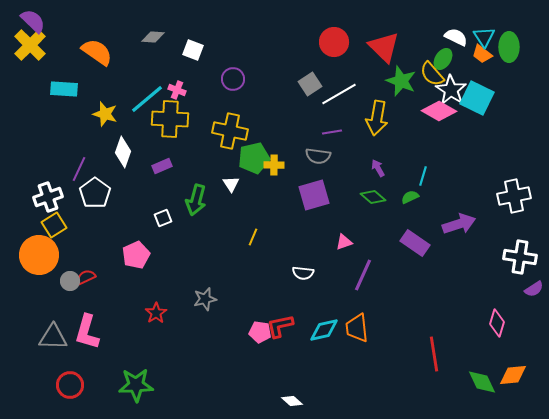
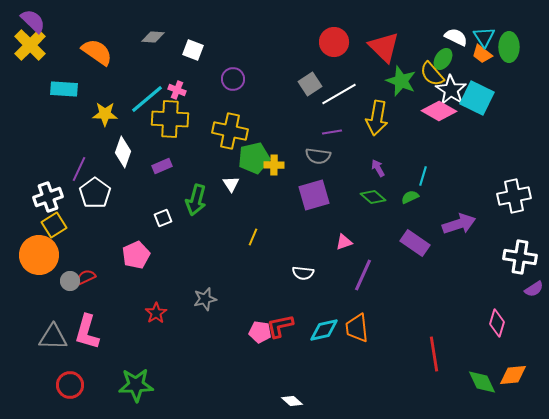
yellow star at (105, 114): rotated 15 degrees counterclockwise
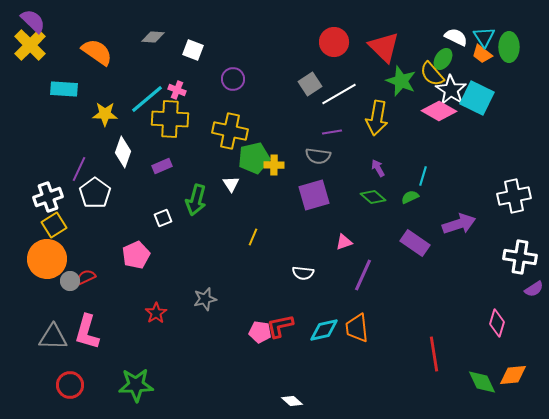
orange circle at (39, 255): moved 8 px right, 4 px down
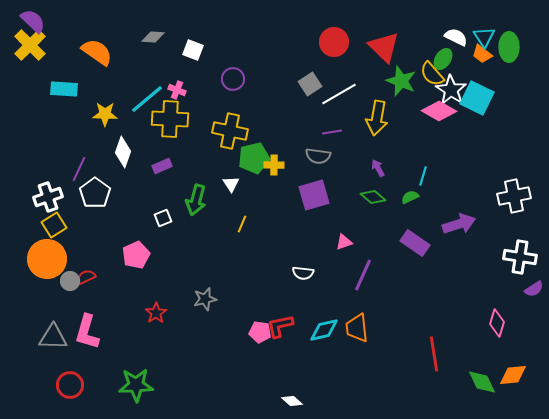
yellow line at (253, 237): moved 11 px left, 13 px up
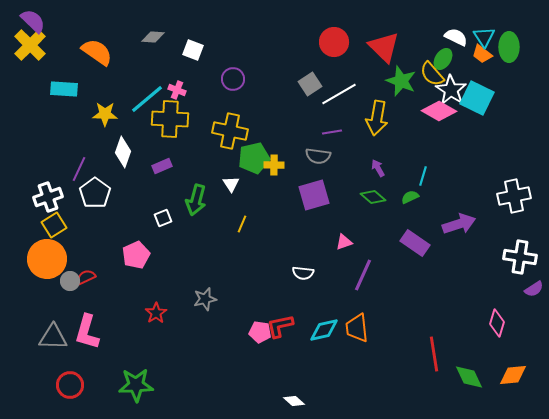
green diamond at (482, 382): moved 13 px left, 5 px up
white diamond at (292, 401): moved 2 px right
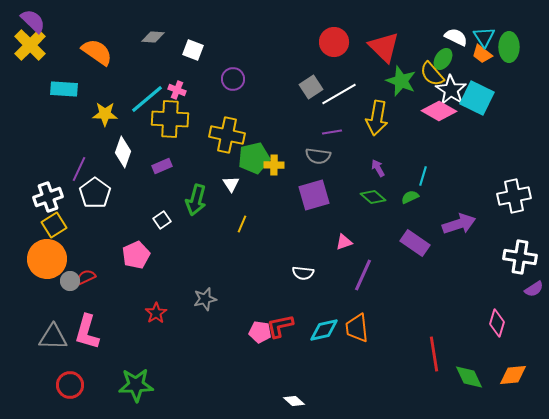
gray square at (310, 84): moved 1 px right, 3 px down
yellow cross at (230, 131): moved 3 px left, 4 px down
white square at (163, 218): moved 1 px left, 2 px down; rotated 12 degrees counterclockwise
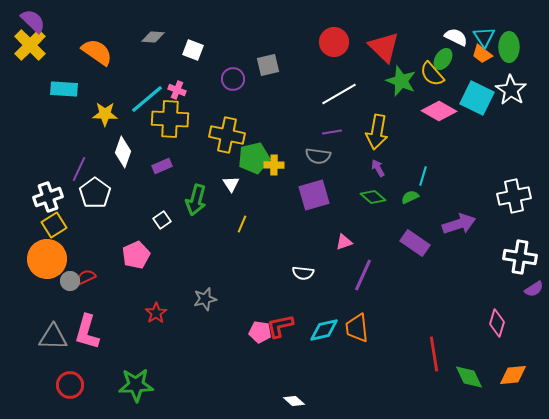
gray square at (311, 87): moved 43 px left, 22 px up; rotated 20 degrees clockwise
white star at (451, 90): moved 60 px right
yellow arrow at (377, 118): moved 14 px down
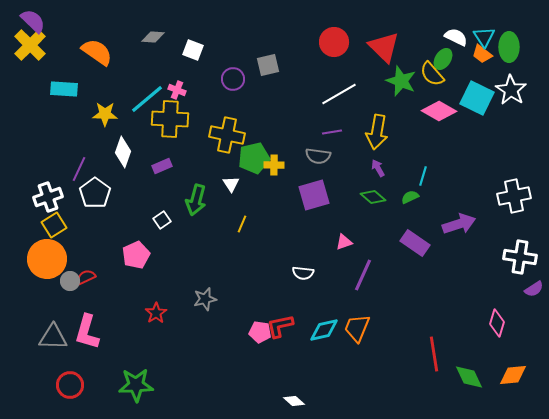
orange trapezoid at (357, 328): rotated 28 degrees clockwise
